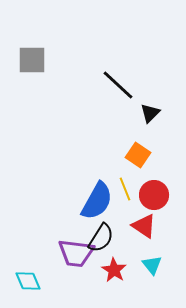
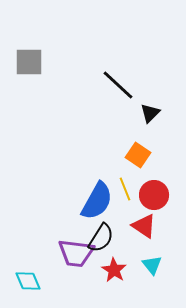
gray square: moved 3 px left, 2 px down
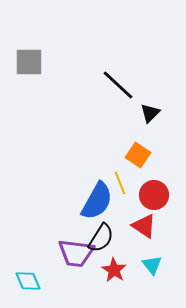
yellow line: moved 5 px left, 6 px up
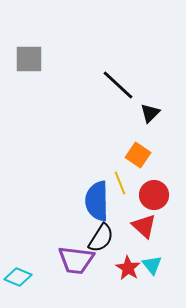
gray square: moved 3 px up
blue semicircle: rotated 150 degrees clockwise
red triangle: rotated 8 degrees clockwise
purple trapezoid: moved 7 px down
red star: moved 14 px right, 2 px up
cyan diamond: moved 10 px left, 4 px up; rotated 44 degrees counterclockwise
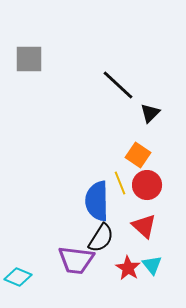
red circle: moved 7 px left, 10 px up
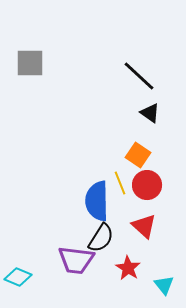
gray square: moved 1 px right, 4 px down
black line: moved 21 px right, 9 px up
black triangle: rotated 40 degrees counterclockwise
cyan triangle: moved 12 px right, 20 px down
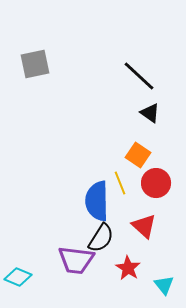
gray square: moved 5 px right, 1 px down; rotated 12 degrees counterclockwise
red circle: moved 9 px right, 2 px up
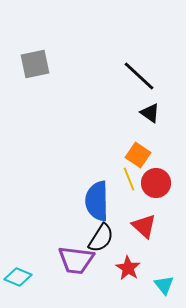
yellow line: moved 9 px right, 4 px up
